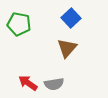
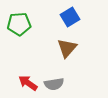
blue square: moved 1 px left, 1 px up; rotated 12 degrees clockwise
green pentagon: rotated 15 degrees counterclockwise
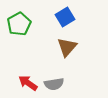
blue square: moved 5 px left
green pentagon: rotated 25 degrees counterclockwise
brown triangle: moved 1 px up
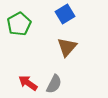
blue square: moved 3 px up
gray semicircle: rotated 54 degrees counterclockwise
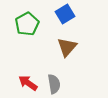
green pentagon: moved 8 px right
gray semicircle: rotated 36 degrees counterclockwise
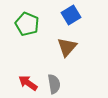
blue square: moved 6 px right, 1 px down
green pentagon: rotated 20 degrees counterclockwise
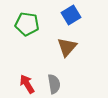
green pentagon: rotated 15 degrees counterclockwise
red arrow: moved 1 px left, 1 px down; rotated 24 degrees clockwise
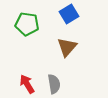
blue square: moved 2 px left, 1 px up
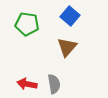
blue square: moved 1 px right, 2 px down; rotated 18 degrees counterclockwise
red arrow: rotated 48 degrees counterclockwise
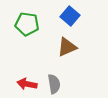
brown triangle: rotated 25 degrees clockwise
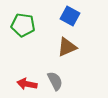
blue square: rotated 12 degrees counterclockwise
green pentagon: moved 4 px left, 1 px down
gray semicircle: moved 1 px right, 3 px up; rotated 18 degrees counterclockwise
